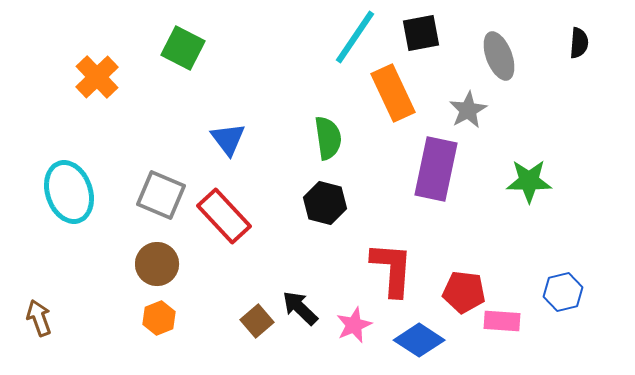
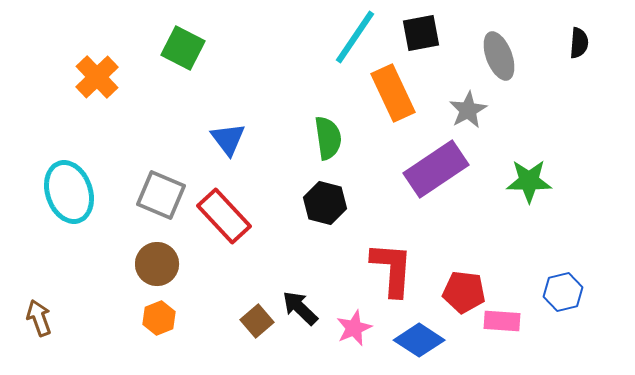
purple rectangle: rotated 44 degrees clockwise
pink star: moved 3 px down
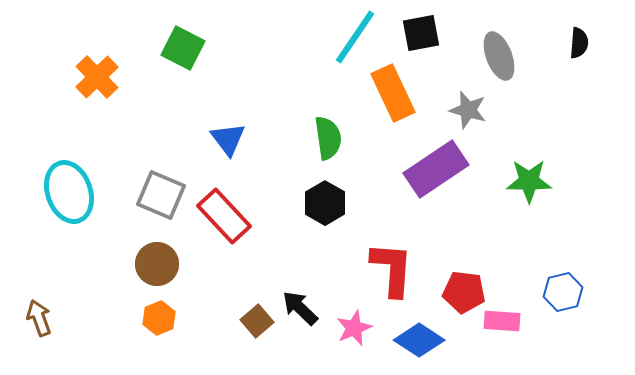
gray star: rotated 27 degrees counterclockwise
black hexagon: rotated 15 degrees clockwise
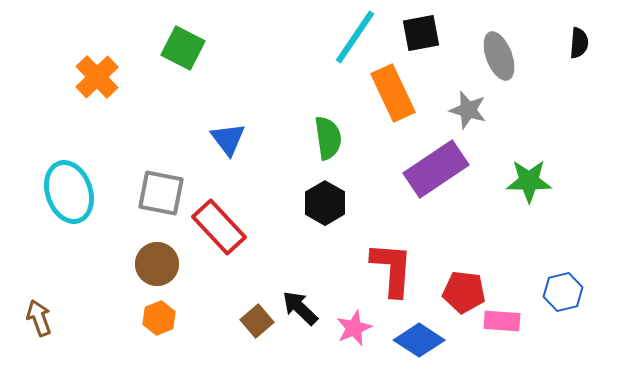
gray square: moved 2 px up; rotated 12 degrees counterclockwise
red rectangle: moved 5 px left, 11 px down
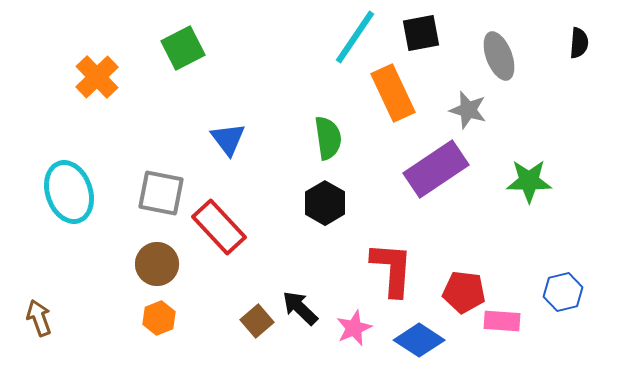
green square: rotated 36 degrees clockwise
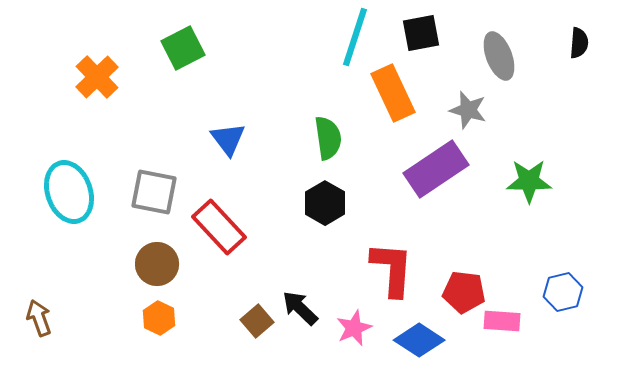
cyan line: rotated 16 degrees counterclockwise
gray square: moved 7 px left, 1 px up
orange hexagon: rotated 12 degrees counterclockwise
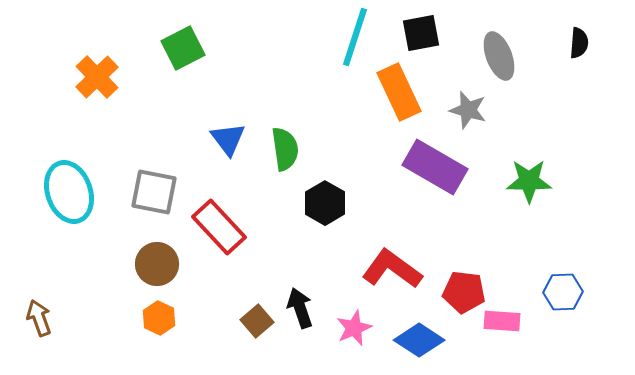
orange rectangle: moved 6 px right, 1 px up
green semicircle: moved 43 px left, 11 px down
purple rectangle: moved 1 px left, 2 px up; rotated 64 degrees clockwise
red L-shape: rotated 58 degrees counterclockwise
blue hexagon: rotated 12 degrees clockwise
black arrow: rotated 27 degrees clockwise
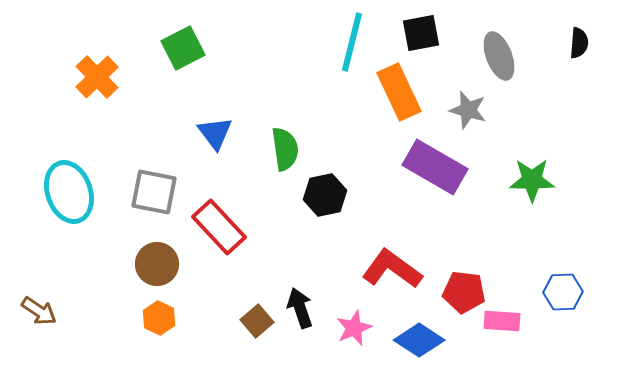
cyan line: moved 3 px left, 5 px down; rotated 4 degrees counterclockwise
blue triangle: moved 13 px left, 6 px up
green star: moved 3 px right, 1 px up
black hexagon: moved 8 px up; rotated 18 degrees clockwise
brown arrow: moved 7 px up; rotated 144 degrees clockwise
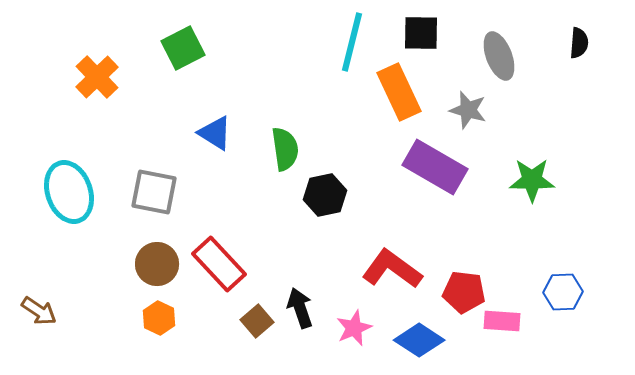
black square: rotated 12 degrees clockwise
blue triangle: rotated 21 degrees counterclockwise
red rectangle: moved 37 px down
